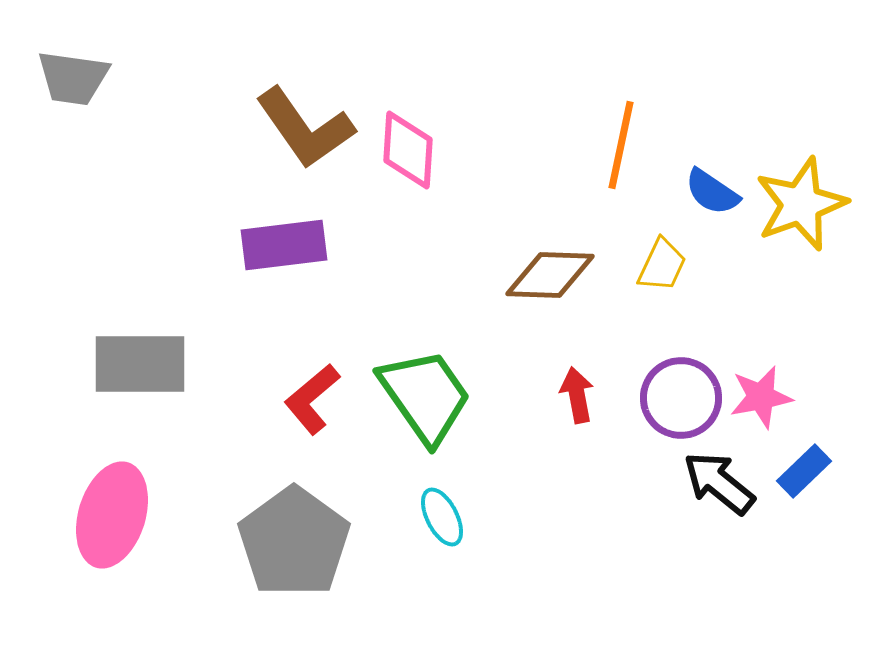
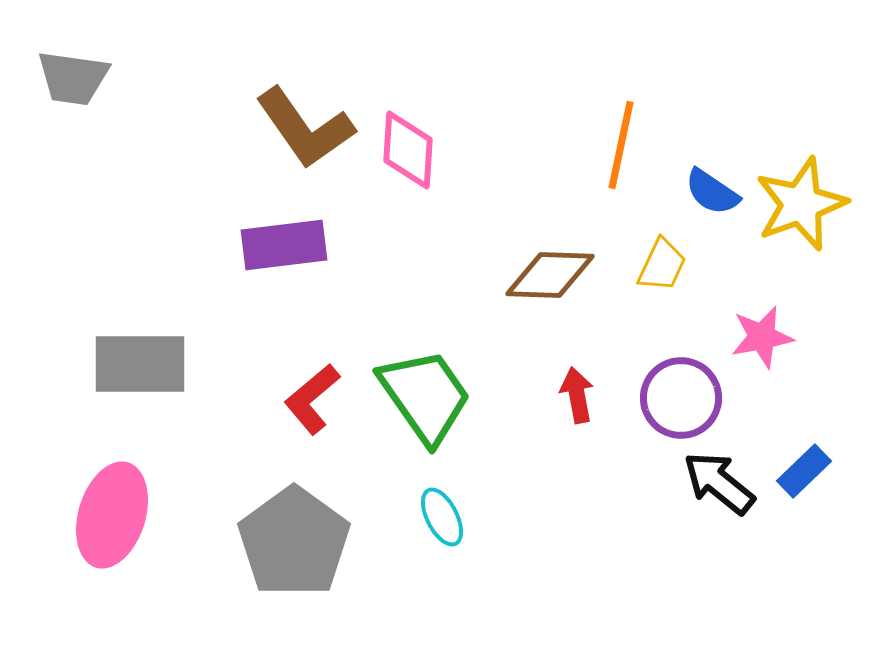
pink star: moved 1 px right, 60 px up
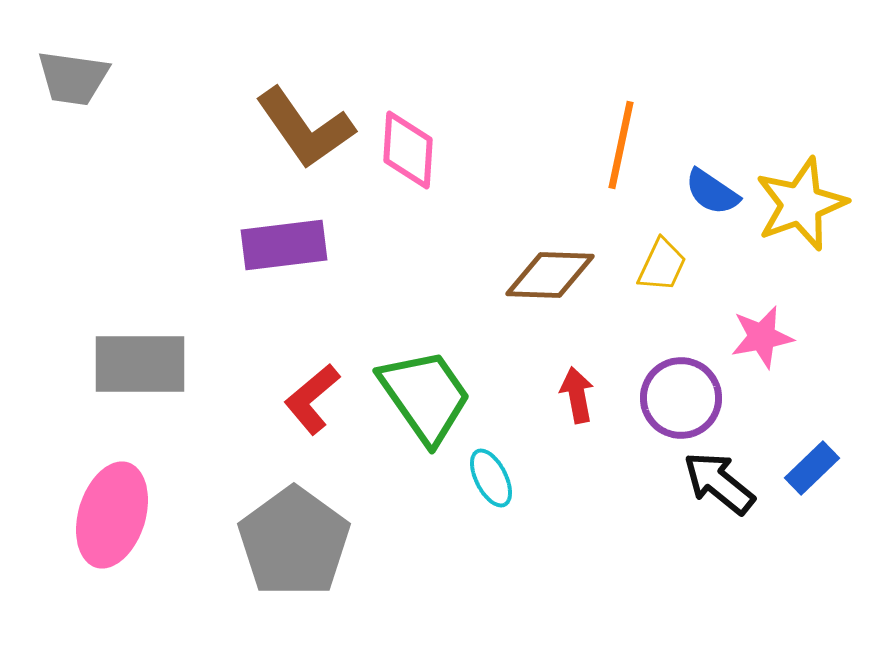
blue rectangle: moved 8 px right, 3 px up
cyan ellipse: moved 49 px right, 39 px up
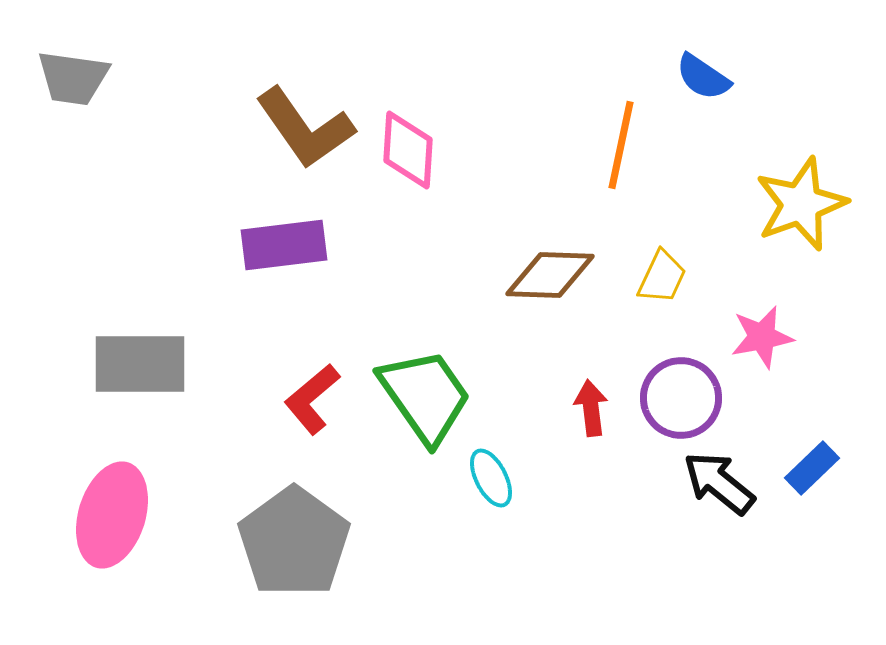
blue semicircle: moved 9 px left, 115 px up
yellow trapezoid: moved 12 px down
red arrow: moved 14 px right, 13 px down; rotated 4 degrees clockwise
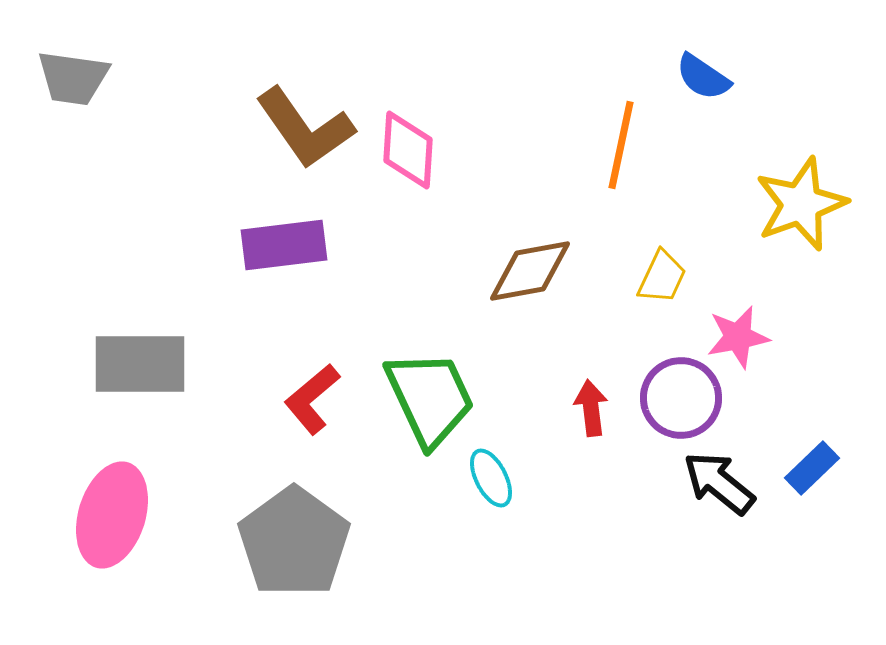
brown diamond: moved 20 px left, 4 px up; rotated 12 degrees counterclockwise
pink star: moved 24 px left
green trapezoid: moved 5 px right, 2 px down; rotated 10 degrees clockwise
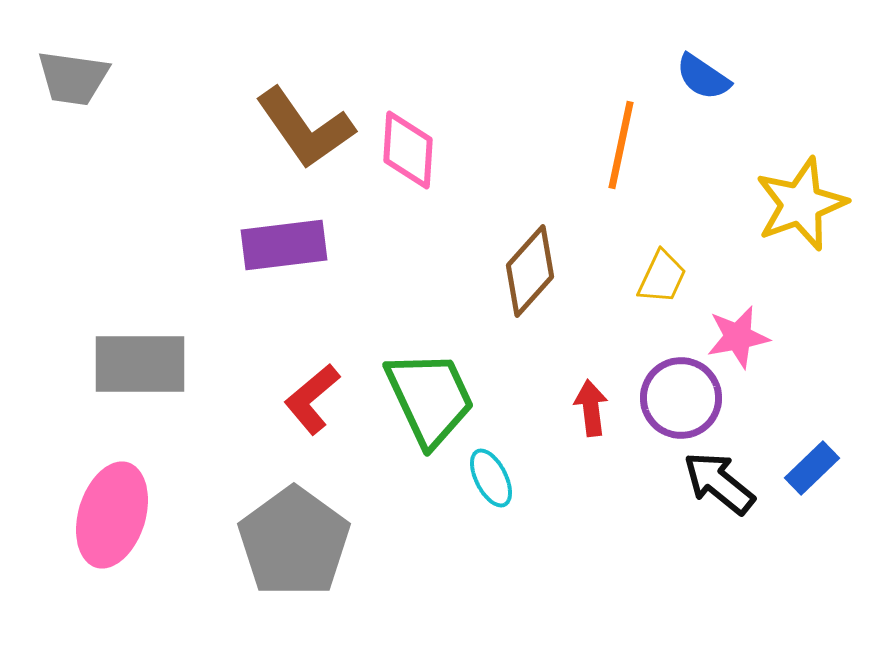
brown diamond: rotated 38 degrees counterclockwise
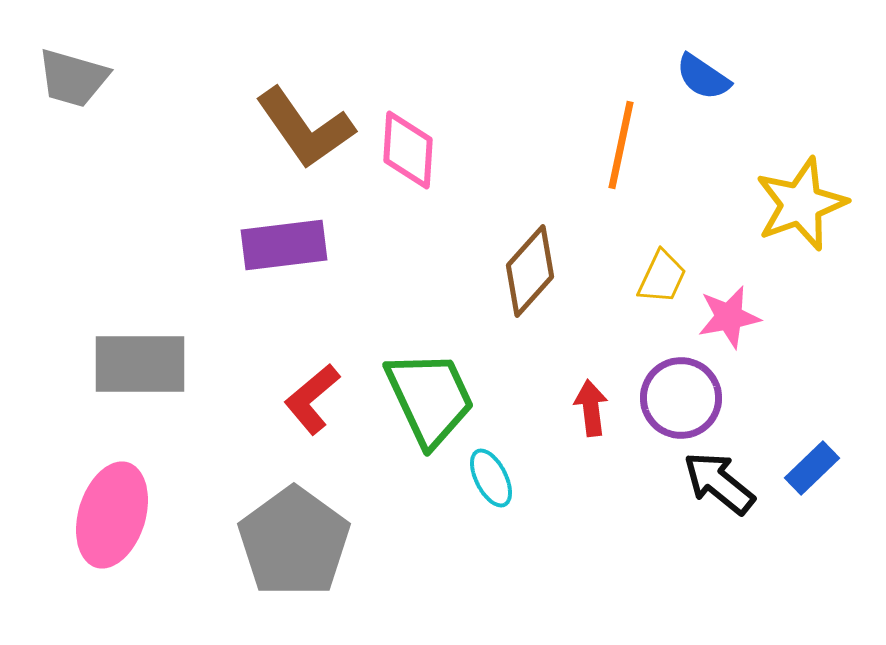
gray trapezoid: rotated 8 degrees clockwise
pink star: moved 9 px left, 20 px up
